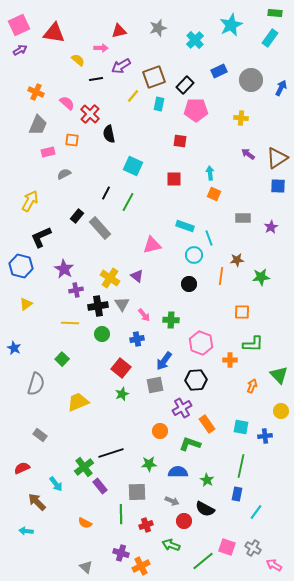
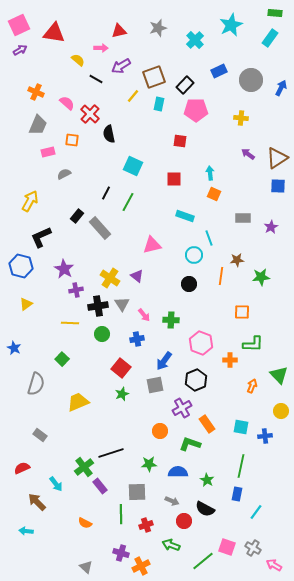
black line at (96, 79): rotated 40 degrees clockwise
cyan rectangle at (185, 226): moved 10 px up
black hexagon at (196, 380): rotated 20 degrees counterclockwise
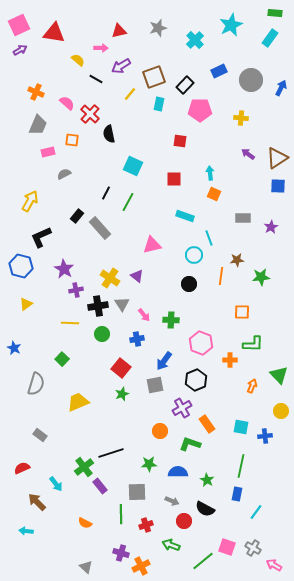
yellow line at (133, 96): moved 3 px left, 2 px up
pink pentagon at (196, 110): moved 4 px right
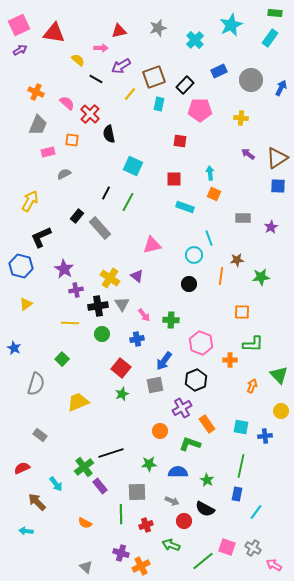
cyan rectangle at (185, 216): moved 9 px up
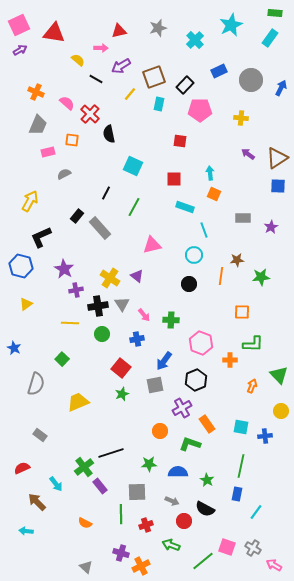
green line at (128, 202): moved 6 px right, 5 px down
cyan line at (209, 238): moved 5 px left, 8 px up
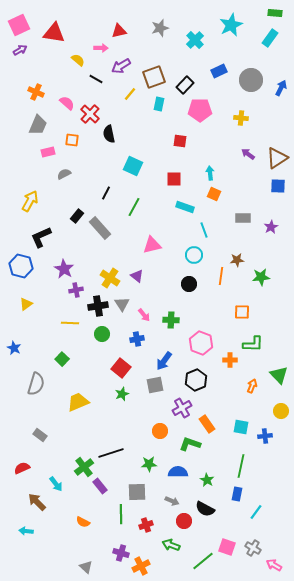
gray star at (158, 28): moved 2 px right
orange semicircle at (85, 523): moved 2 px left, 1 px up
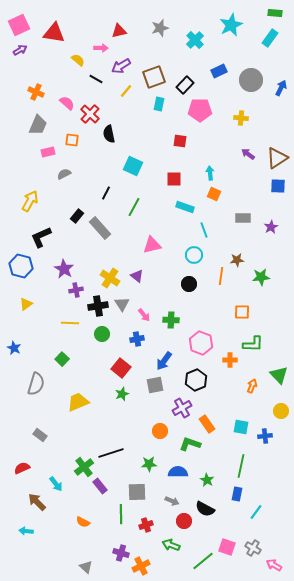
yellow line at (130, 94): moved 4 px left, 3 px up
